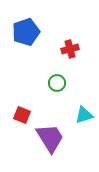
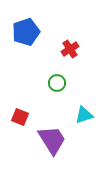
red cross: rotated 18 degrees counterclockwise
red square: moved 2 px left, 2 px down
purple trapezoid: moved 2 px right, 2 px down
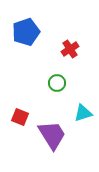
cyan triangle: moved 1 px left, 2 px up
purple trapezoid: moved 5 px up
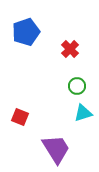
red cross: rotated 12 degrees counterclockwise
green circle: moved 20 px right, 3 px down
purple trapezoid: moved 4 px right, 14 px down
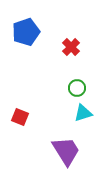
red cross: moved 1 px right, 2 px up
green circle: moved 2 px down
purple trapezoid: moved 10 px right, 2 px down
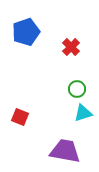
green circle: moved 1 px down
purple trapezoid: moved 1 px left; rotated 48 degrees counterclockwise
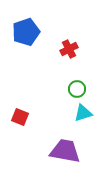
red cross: moved 2 px left, 2 px down; rotated 18 degrees clockwise
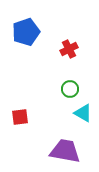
green circle: moved 7 px left
cyan triangle: rotated 48 degrees clockwise
red square: rotated 30 degrees counterclockwise
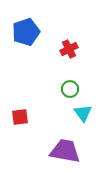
cyan triangle: rotated 24 degrees clockwise
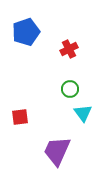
purple trapezoid: moved 8 px left; rotated 76 degrees counterclockwise
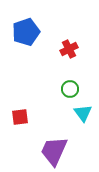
purple trapezoid: moved 3 px left
